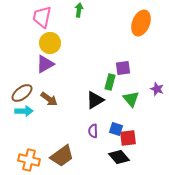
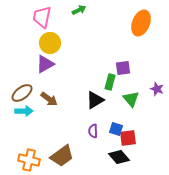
green arrow: rotated 56 degrees clockwise
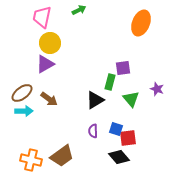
orange cross: moved 2 px right
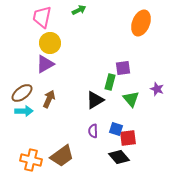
brown arrow: rotated 102 degrees counterclockwise
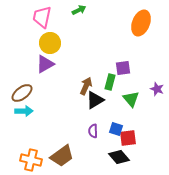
brown arrow: moved 37 px right, 13 px up
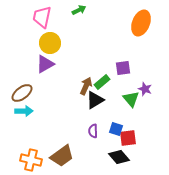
green rectangle: moved 8 px left; rotated 35 degrees clockwise
purple star: moved 12 px left
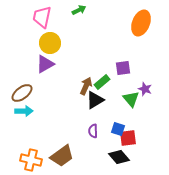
blue square: moved 2 px right
